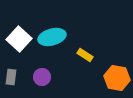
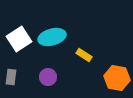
white square: rotated 15 degrees clockwise
yellow rectangle: moved 1 px left
purple circle: moved 6 px right
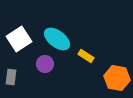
cyan ellipse: moved 5 px right, 2 px down; rotated 52 degrees clockwise
yellow rectangle: moved 2 px right, 1 px down
purple circle: moved 3 px left, 13 px up
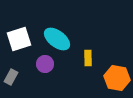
white square: rotated 15 degrees clockwise
yellow rectangle: moved 2 px right, 2 px down; rotated 56 degrees clockwise
gray rectangle: rotated 21 degrees clockwise
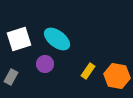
yellow rectangle: moved 13 px down; rotated 35 degrees clockwise
orange hexagon: moved 2 px up
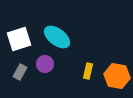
cyan ellipse: moved 2 px up
yellow rectangle: rotated 21 degrees counterclockwise
gray rectangle: moved 9 px right, 5 px up
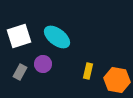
white square: moved 3 px up
purple circle: moved 2 px left
orange hexagon: moved 4 px down
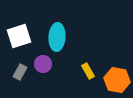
cyan ellipse: rotated 56 degrees clockwise
yellow rectangle: rotated 42 degrees counterclockwise
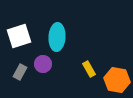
yellow rectangle: moved 1 px right, 2 px up
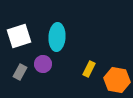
yellow rectangle: rotated 56 degrees clockwise
